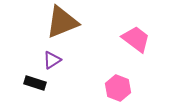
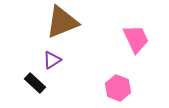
pink trapezoid: rotated 28 degrees clockwise
black rectangle: rotated 25 degrees clockwise
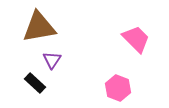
brown triangle: moved 23 px left, 5 px down; rotated 12 degrees clockwise
pink trapezoid: rotated 20 degrees counterclockwise
purple triangle: rotated 24 degrees counterclockwise
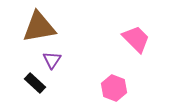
pink hexagon: moved 4 px left
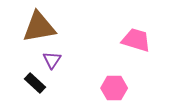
pink trapezoid: moved 1 px down; rotated 28 degrees counterclockwise
pink hexagon: rotated 20 degrees counterclockwise
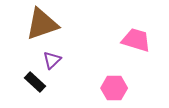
brown triangle: moved 3 px right, 3 px up; rotated 9 degrees counterclockwise
purple triangle: rotated 12 degrees clockwise
black rectangle: moved 1 px up
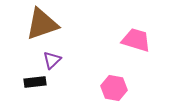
black rectangle: rotated 50 degrees counterclockwise
pink hexagon: rotated 10 degrees clockwise
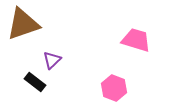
brown triangle: moved 19 px left
black rectangle: rotated 45 degrees clockwise
pink hexagon: rotated 10 degrees clockwise
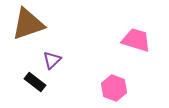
brown triangle: moved 5 px right
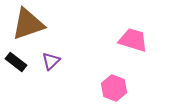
pink trapezoid: moved 3 px left
purple triangle: moved 1 px left, 1 px down
black rectangle: moved 19 px left, 20 px up
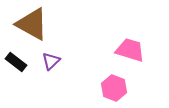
brown triangle: moved 4 px right; rotated 48 degrees clockwise
pink trapezoid: moved 3 px left, 10 px down
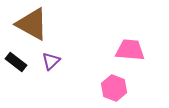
pink trapezoid: rotated 12 degrees counterclockwise
